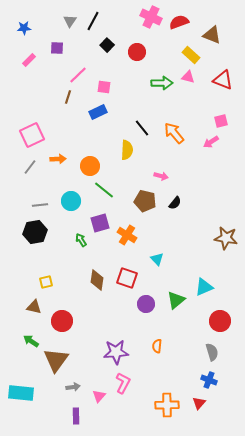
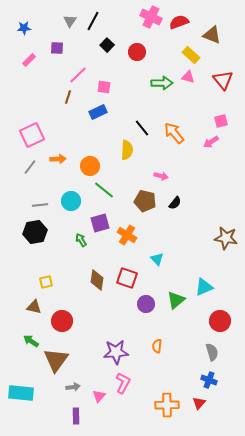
red triangle at (223, 80): rotated 30 degrees clockwise
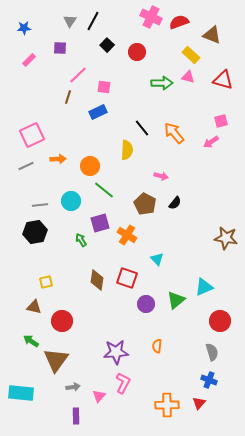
purple square at (57, 48): moved 3 px right
red triangle at (223, 80): rotated 35 degrees counterclockwise
gray line at (30, 167): moved 4 px left, 1 px up; rotated 28 degrees clockwise
brown pentagon at (145, 201): moved 3 px down; rotated 15 degrees clockwise
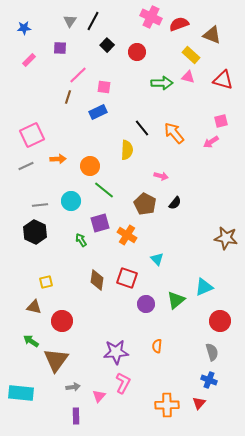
red semicircle at (179, 22): moved 2 px down
black hexagon at (35, 232): rotated 25 degrees counterclockwise
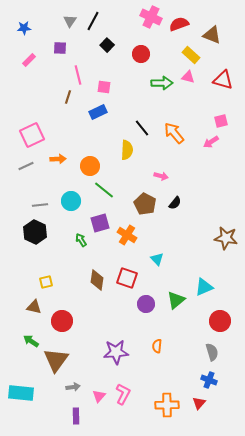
red circle at (137, 52): moved 4 px right, 2 px down
pink line at (78, 75): rotated 60 degrees counterclockwise
pink L-shape at (123, 383): moved 11 px down
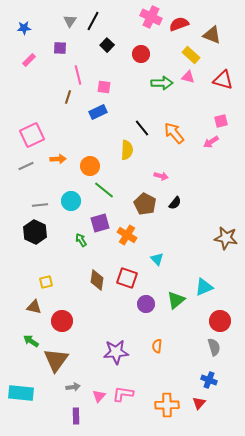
gray semicircle at (212, 352): moved 2 px right, 5 px up
pink L-shape at (123, 394): rotated 110 degrees counterclockwise
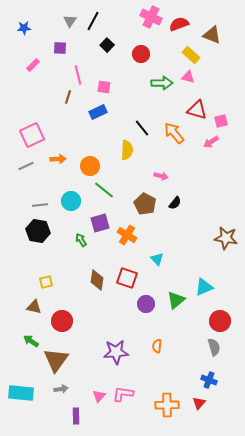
pink rectangle at (29, 60): moved 4 px right, 5 px down
red triangle at (223, 80): moved 26 px left, 30 px down
black hexagon at (35, 232): moved 3 px right, 1 px up; rotated 15 degrees counterclockwise
gray arrow at (73, 387): moved 12 px left, 2 px down
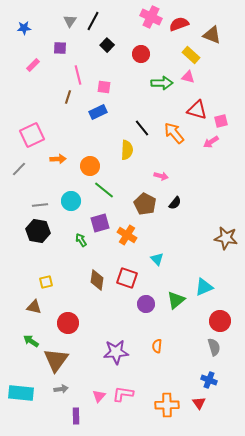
gray line at (26, 166): moved 7 px left, 3 px down; rotated 21 degrees counterclockwise
red circle at (62, 321): moved 6 px right, 2 px down
red triangle at (199, 403): rotated 16 degrees counterclockwise
